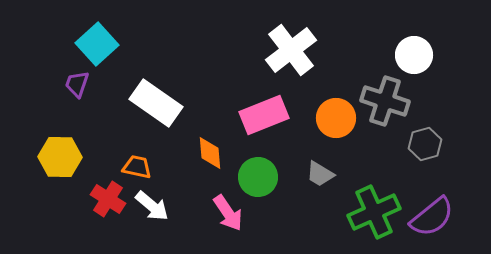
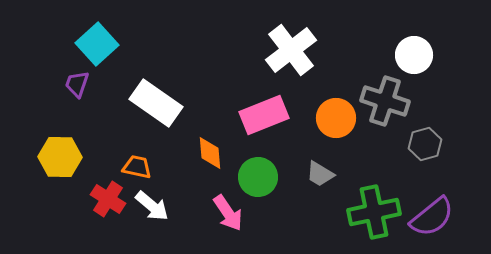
green cross: rotated 12 degrees clockwise
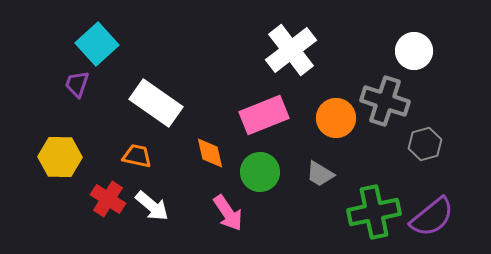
white circle: moved 4 px up
orange diamond: rotated 8 degrees counterclockwise
orange trapezoid: moved 11 px up
green circle: moved 2 px right, 5 px up
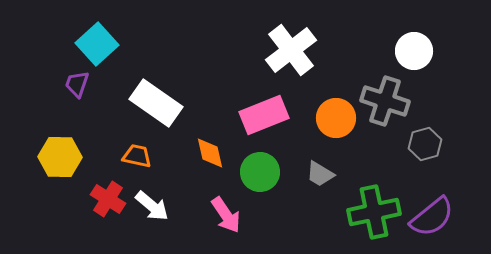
pink arrow: moved 2 px left, 2 px down
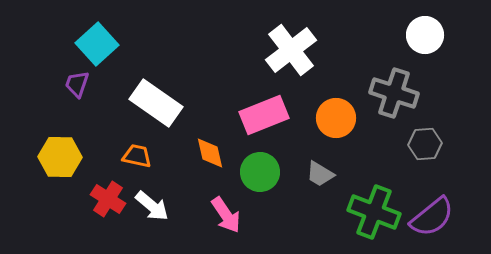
white circle: moved 11 px right, 16 px up
gray cross: moved 9 px right, 8 px up
gray hexagon: rotated 12 degrees clockwise
green cross: rotated 33 degrees clockwise
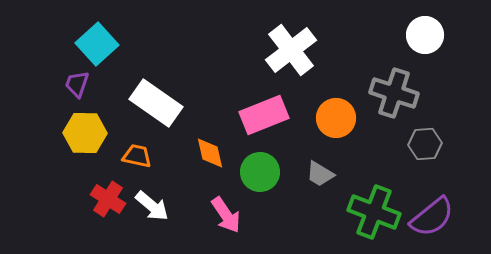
yellow hexagon: moved 25 px right, 24 px up
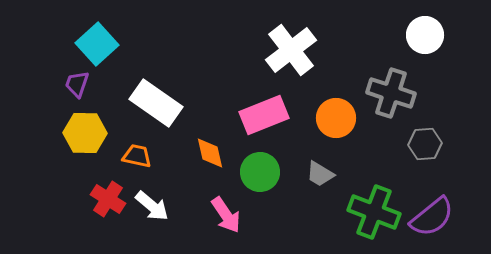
gray cross: moved 3 px left
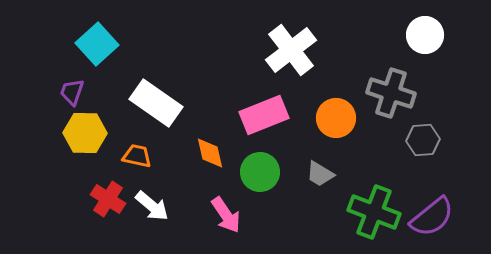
purple trapezoid: moved 5 px left, 8 px down
gray hexagon: moved 2 px left, 4 px up
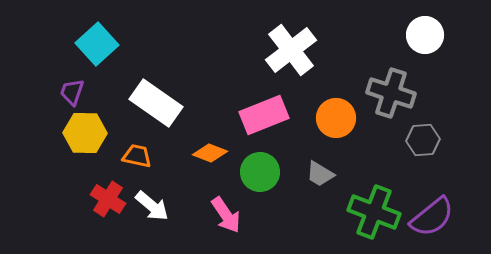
orange diamond: rotated 56 degrees counterclockwise
